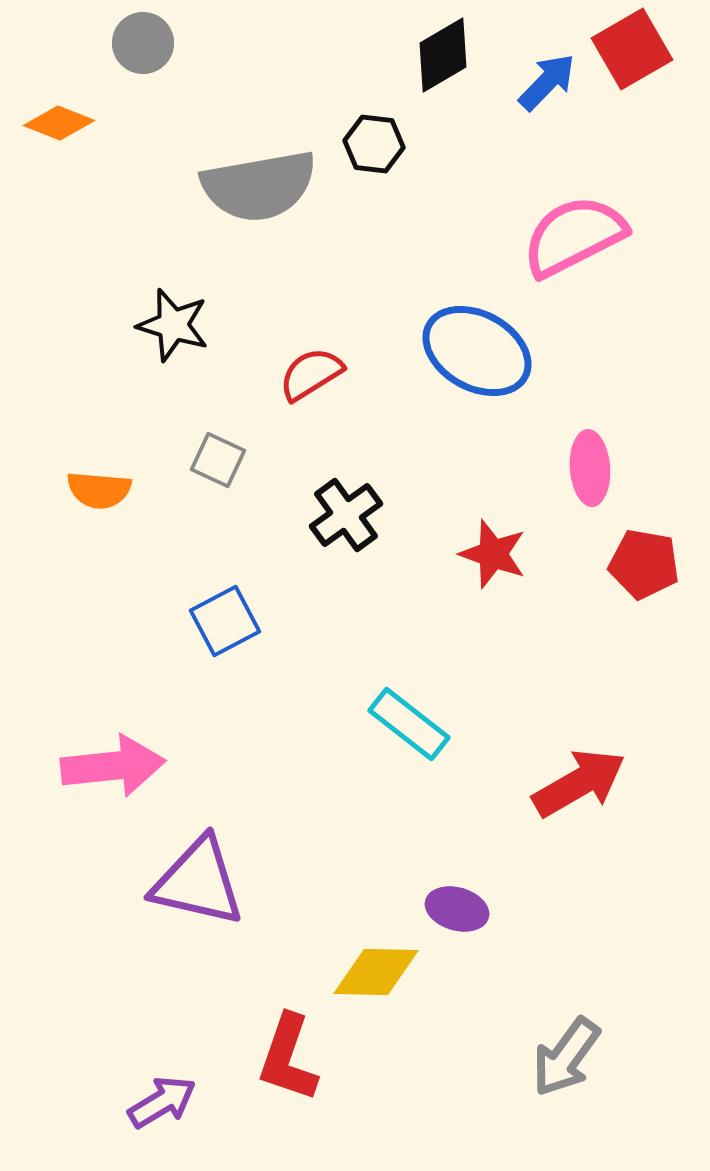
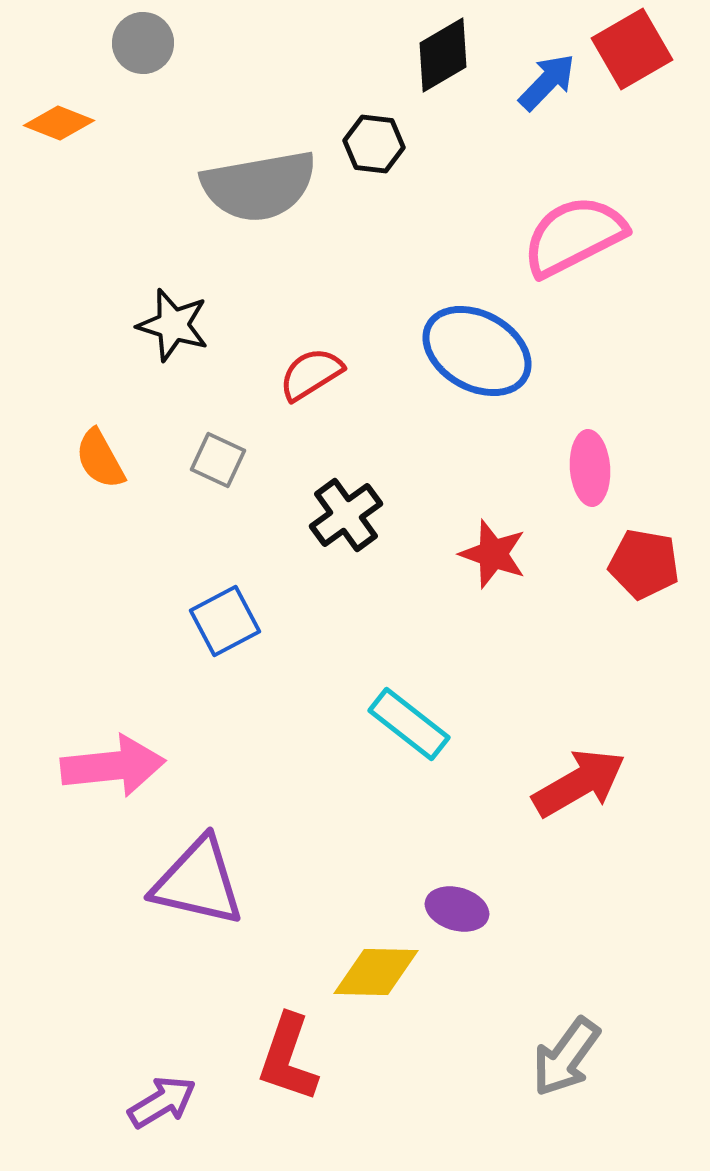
orange semicircle: moved 1 px right, 31 px up; rotated 56 degrees clockwise
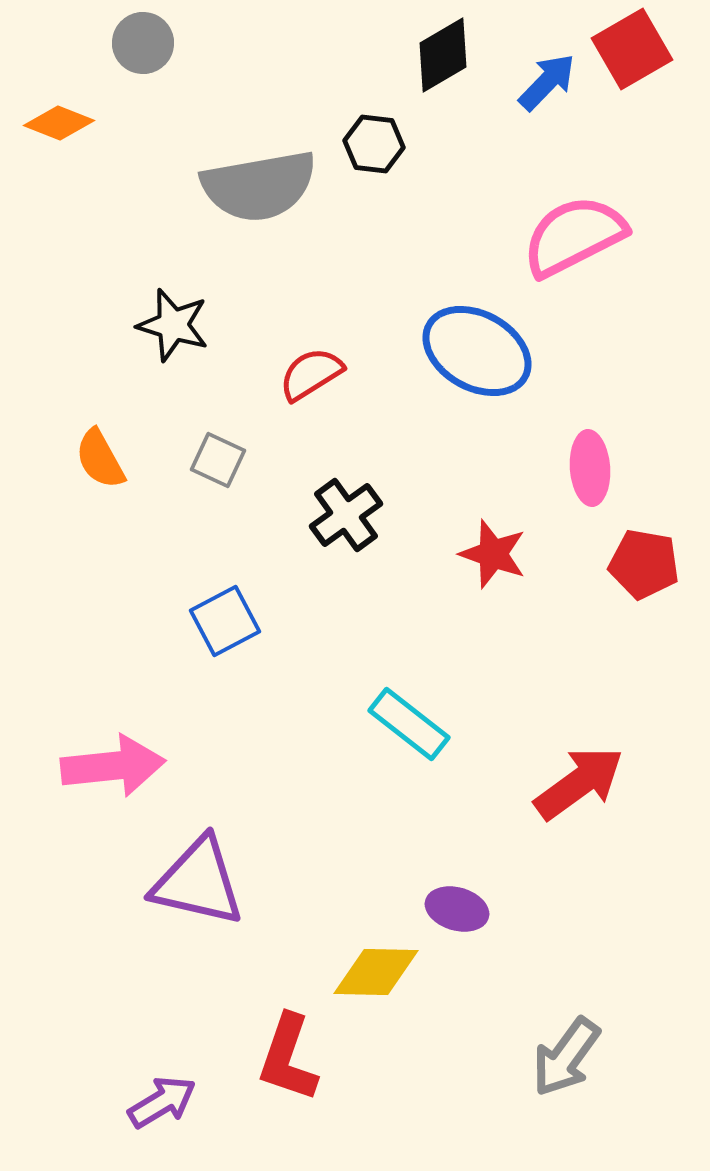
red arrow: rotated 6 degrees counterclockwise
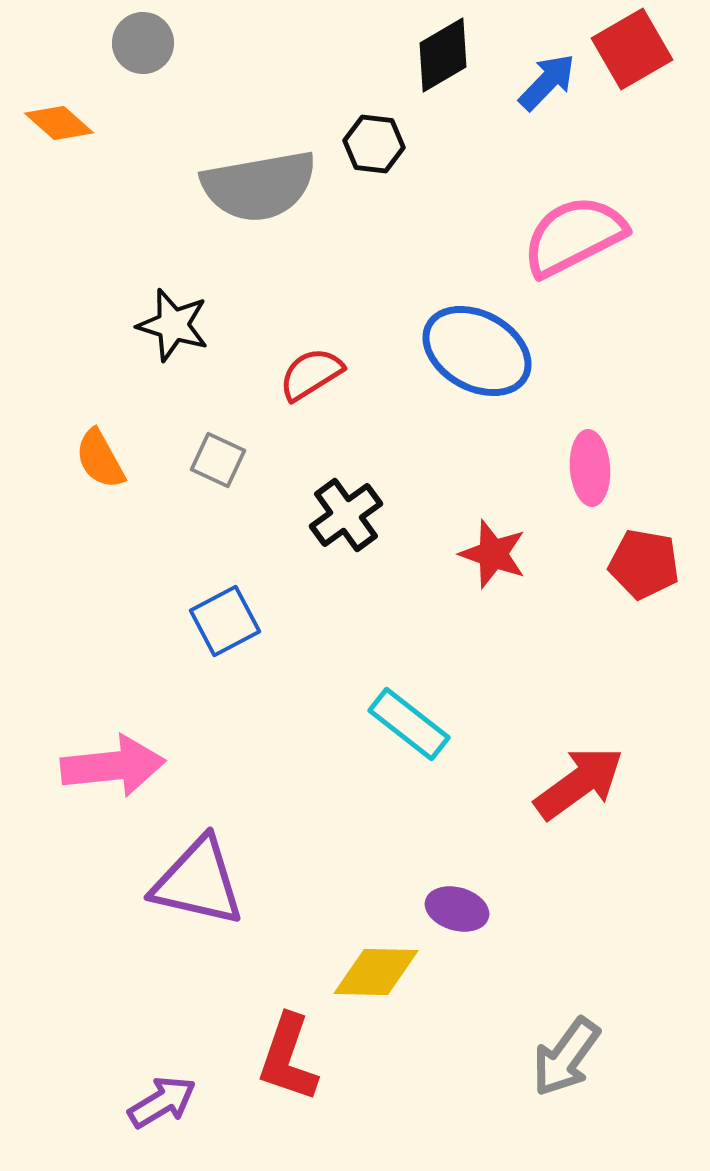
orange diamond: rotated 20 degrees clockwise
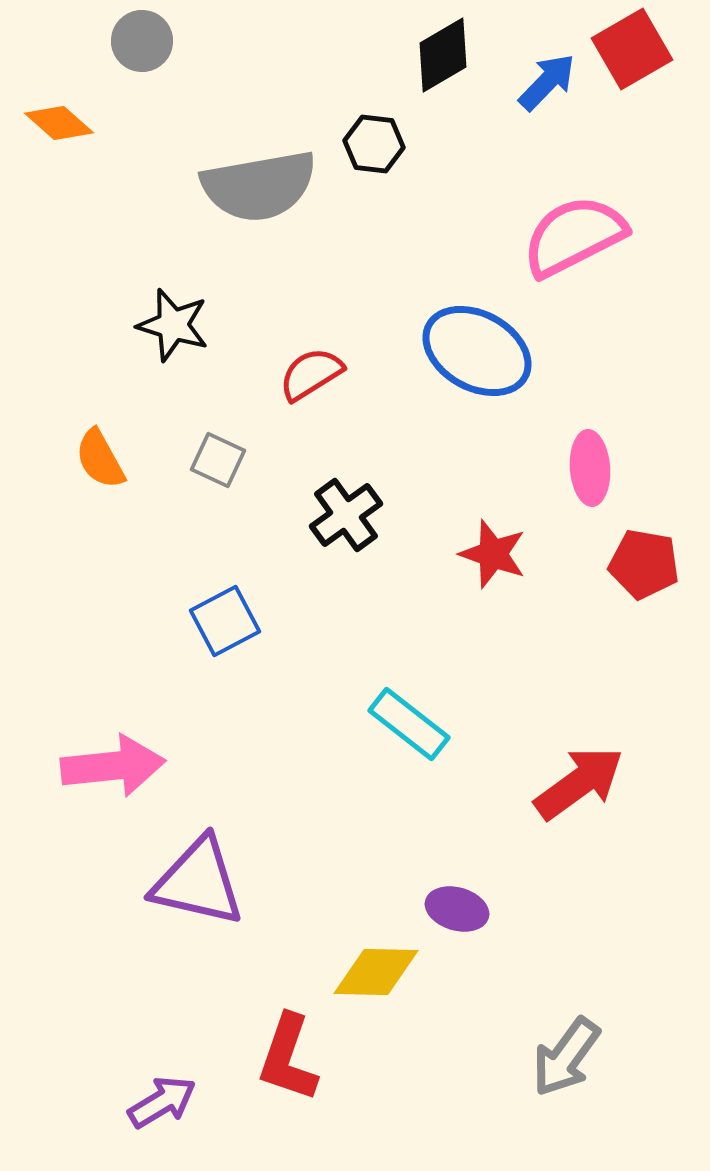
gray circle: moved 1 px left, 2 px up
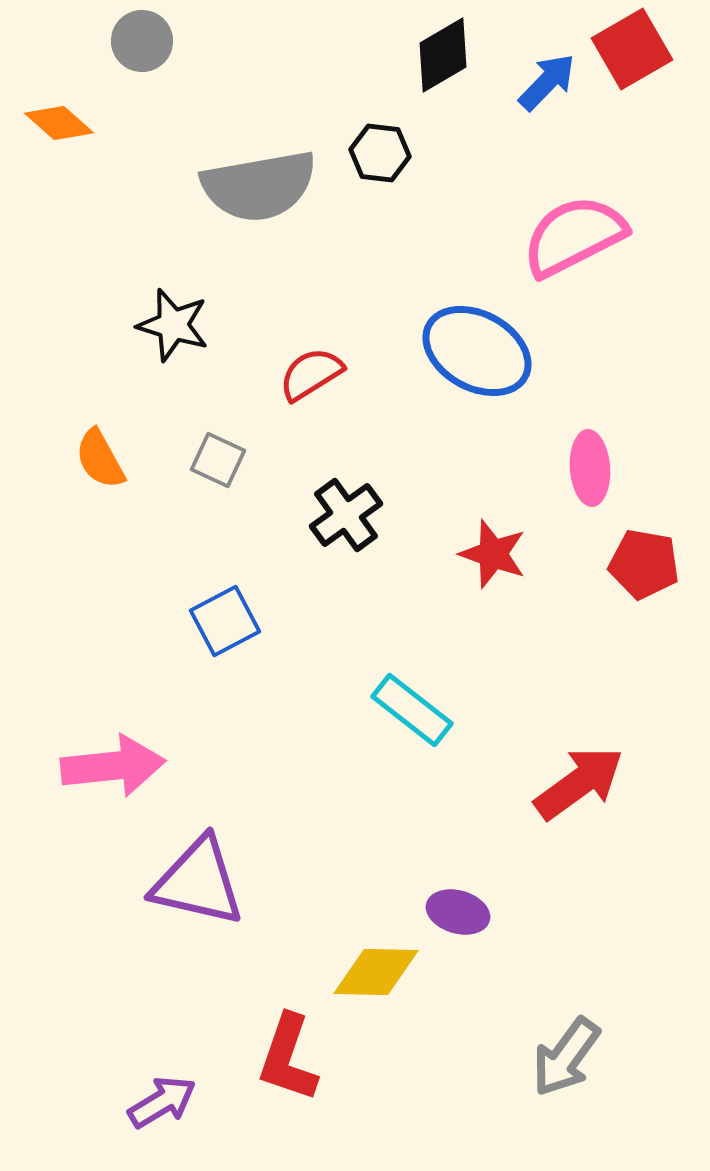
black hexagon: moved 6 px right, 9 px down
cyan rectangle: moved 3 px right, 14 px up
purple ellipse: moved 1 px right, 3 px down
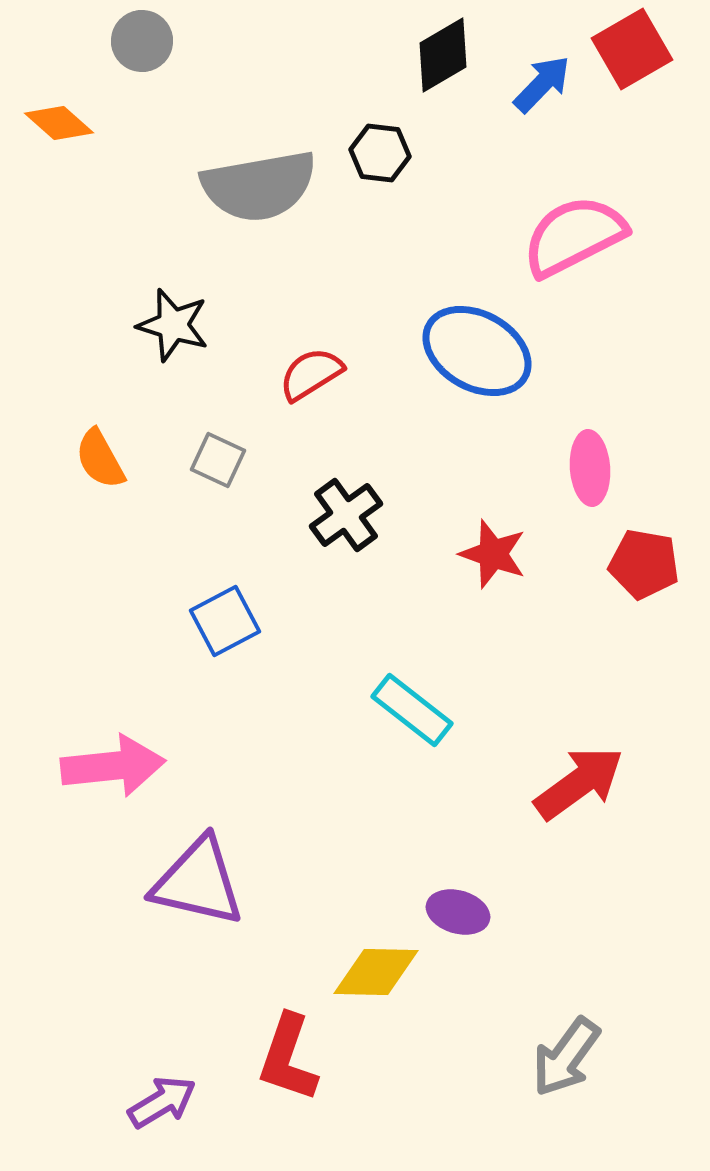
blue arrow: moved 5 px left, 2 px down
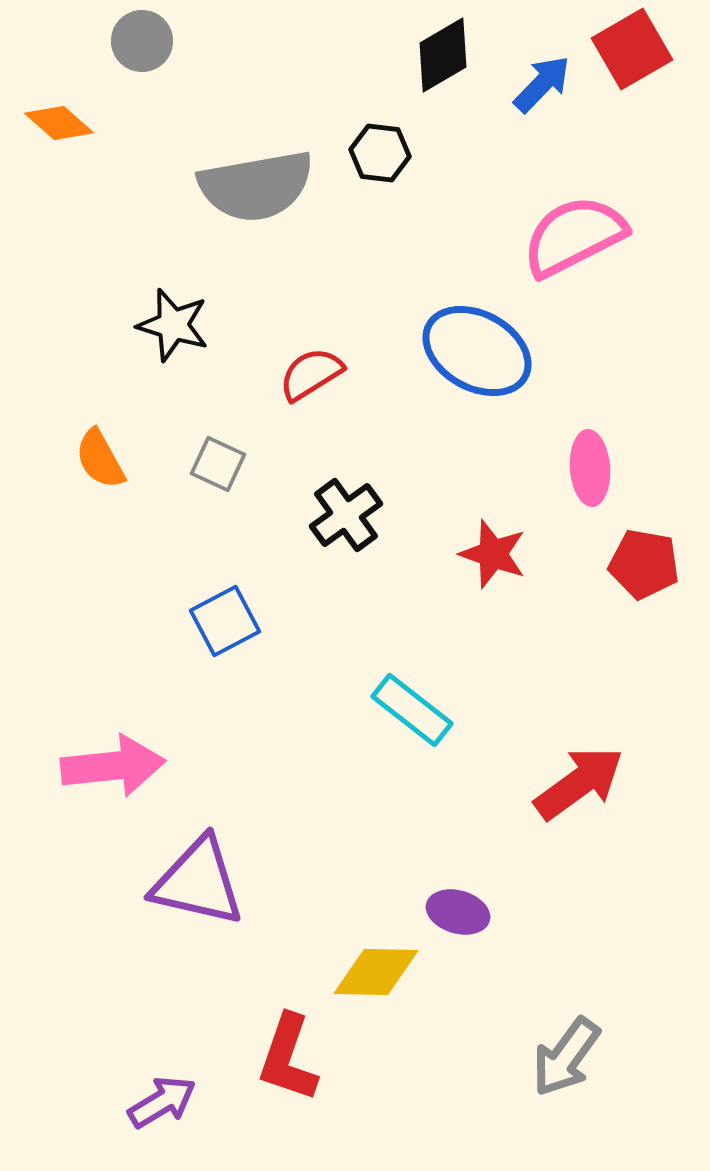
gray semicircle: moved 3 px left
gray square: moved 4 px down
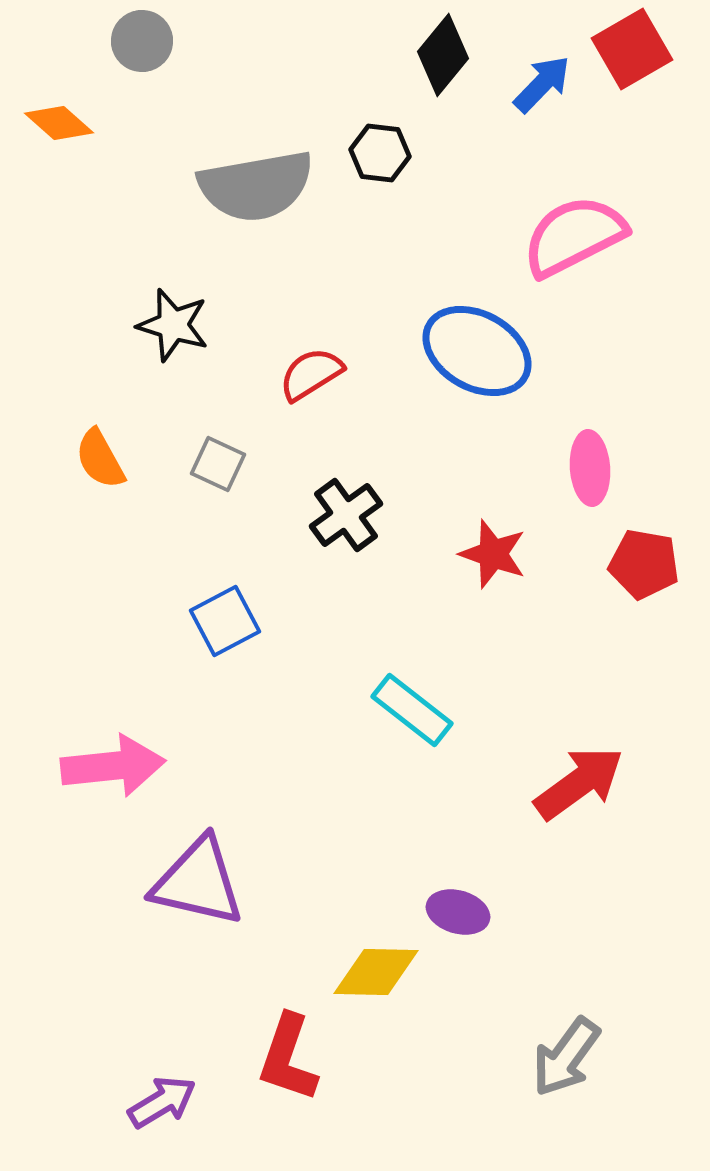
black diamond: rotated 20 degrees counterclockwise
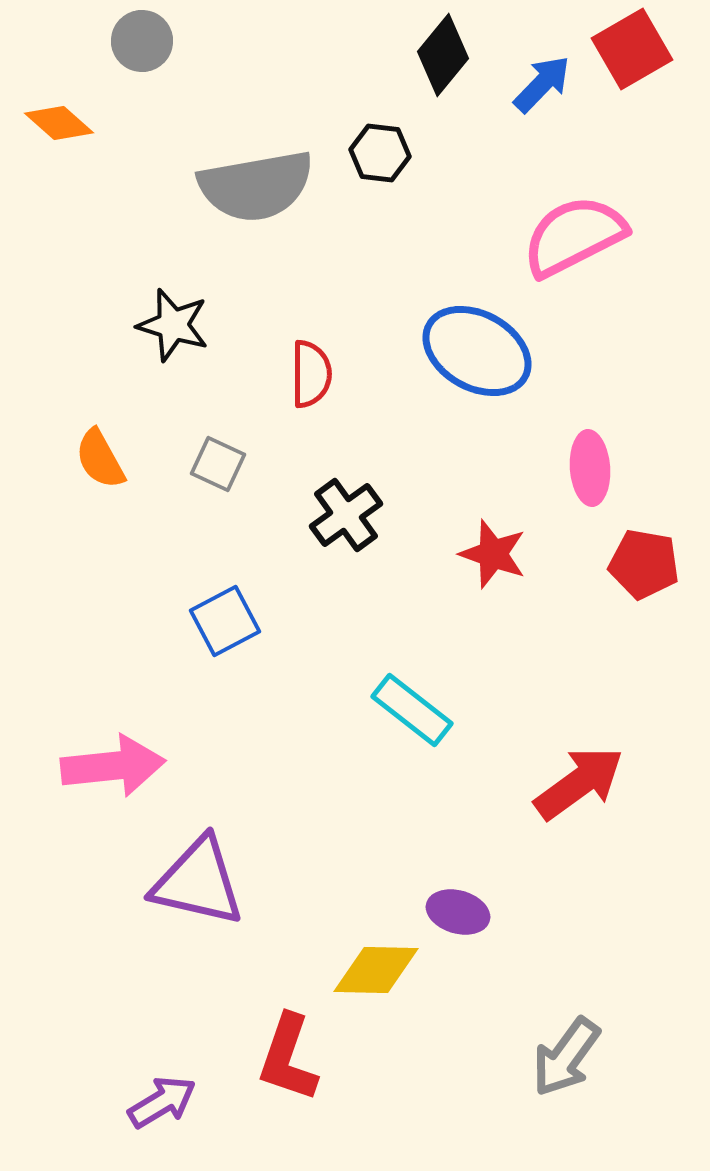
red semicircle: rotated 122 degrees clockwise
yellow diamond: moved 2 px up
